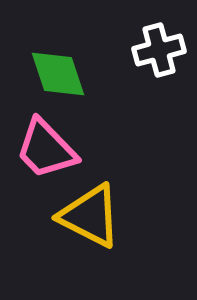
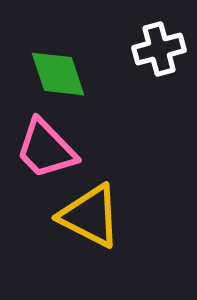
white cross: moved 1 px up
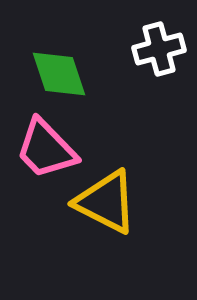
green diamond: moved 1 px right
yellow triangle: moved 16 px right, 14 px up
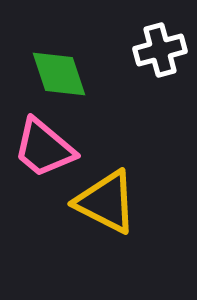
white cross: moved 1 px right, 1 px down
pink trapezoid: moved 2 px left, 1 px up; rotated 6 degrees counterclockwise
